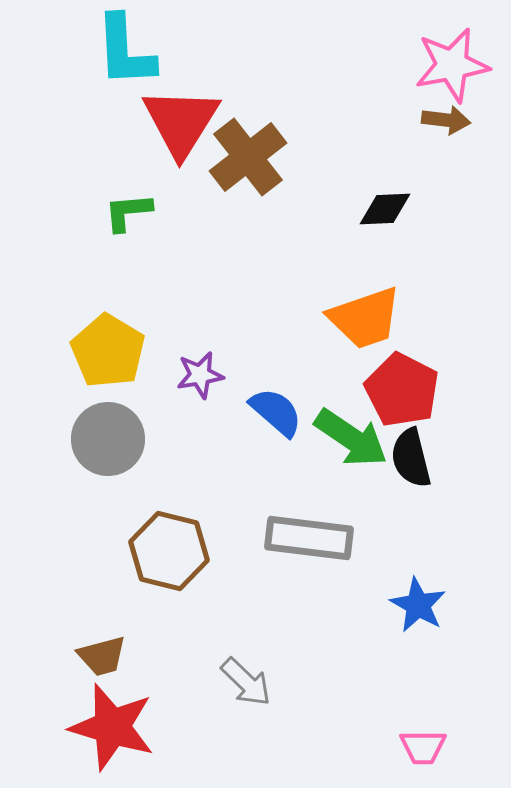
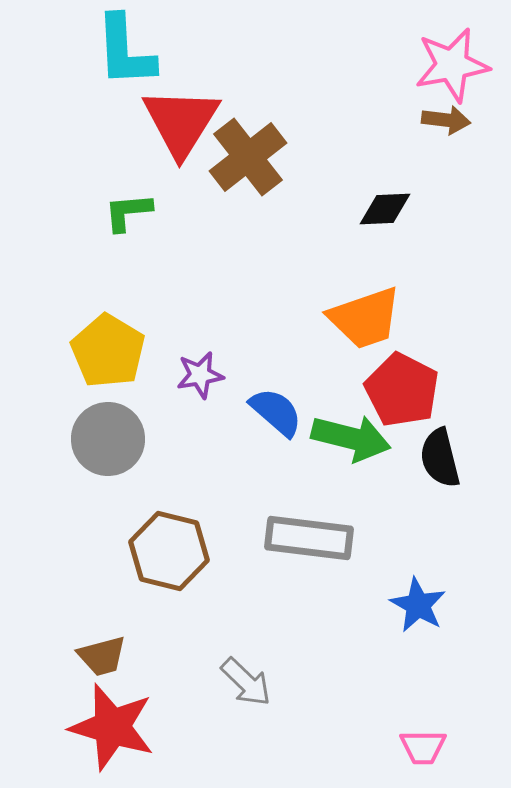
green arrow: rotated 20 degrees counterclockwise
black semicircle: moved 29 px right
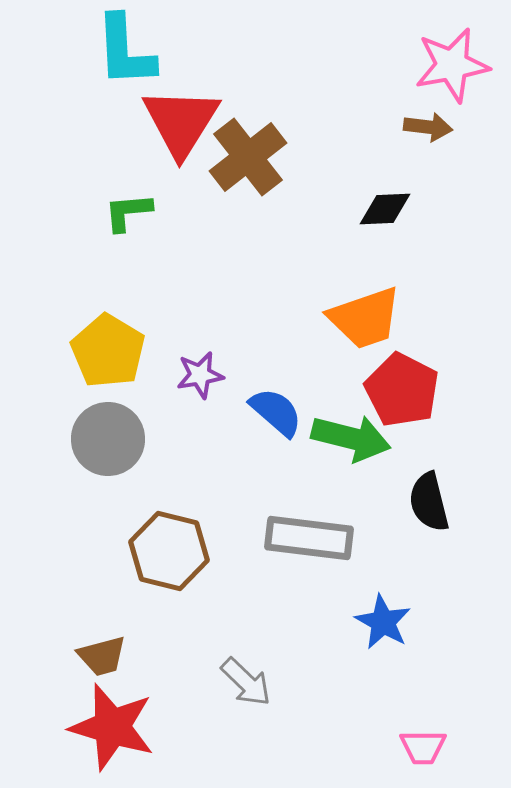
brown arrow: moved 18 px left, 7 px down
black semicircle: moved 11 px left, 44 px down
blue star: moved 35 px left, 17 px down
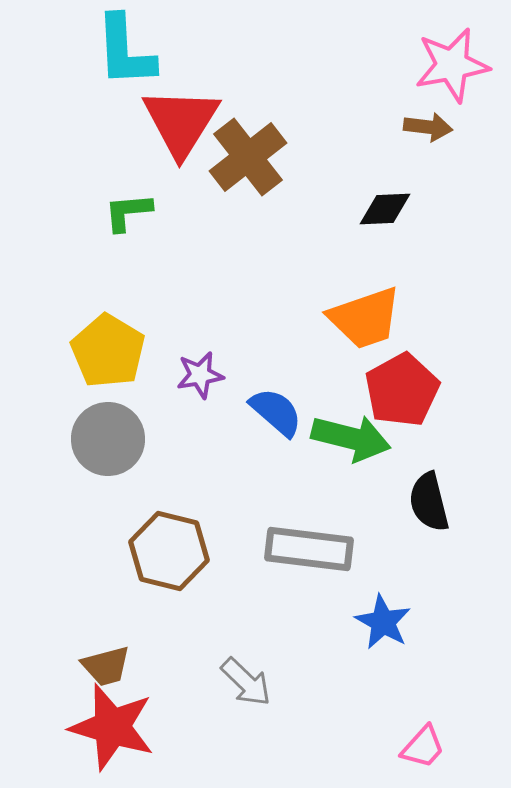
red pentagon: rotated 16 degrees clockwise
gray rectangle: moved 11 px down
brown trapezoid: moved 4 px right, 10 px down
pink trapezoid: rotated 48 degrees counterclockwise
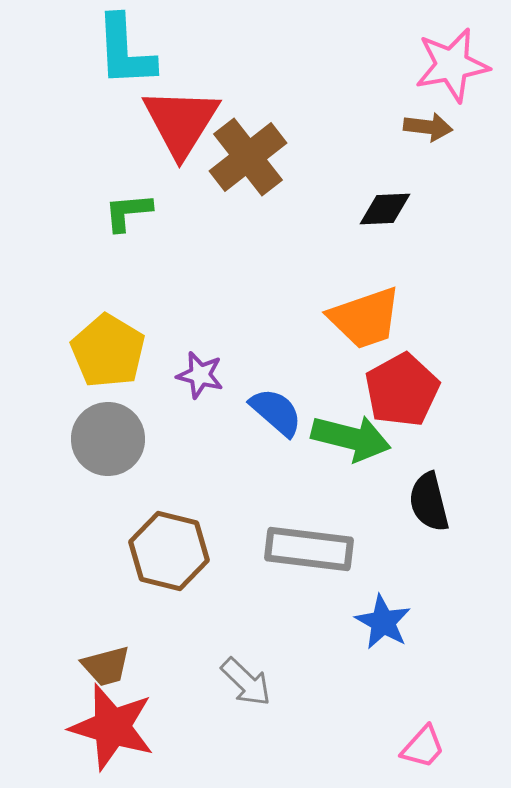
purple star: rotated 24 degrees clockwise
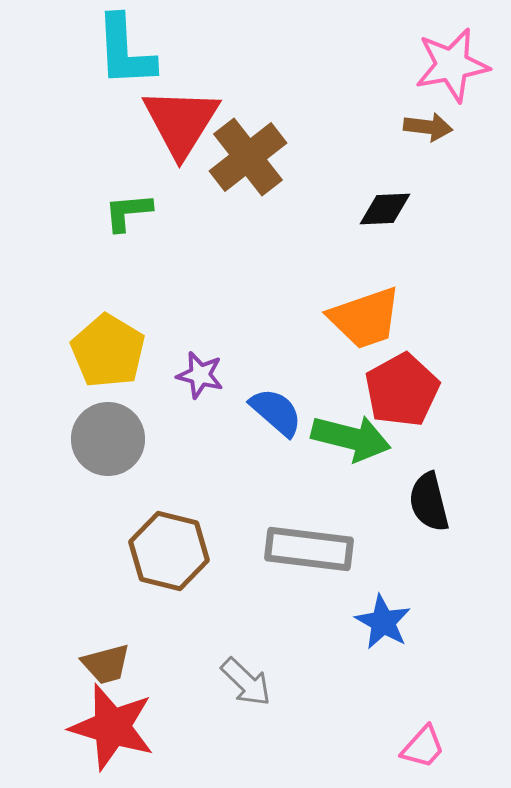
brown trapezoid: moved 2 px up
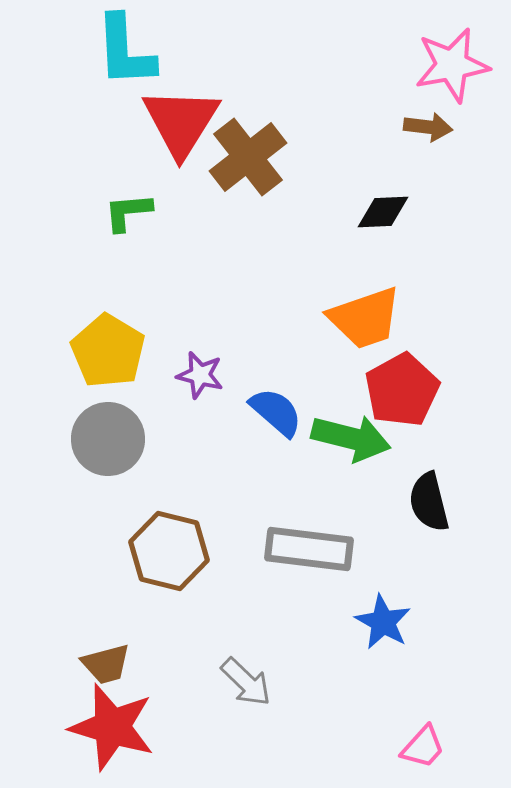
black diamond: moved 2 px left, 3 px down
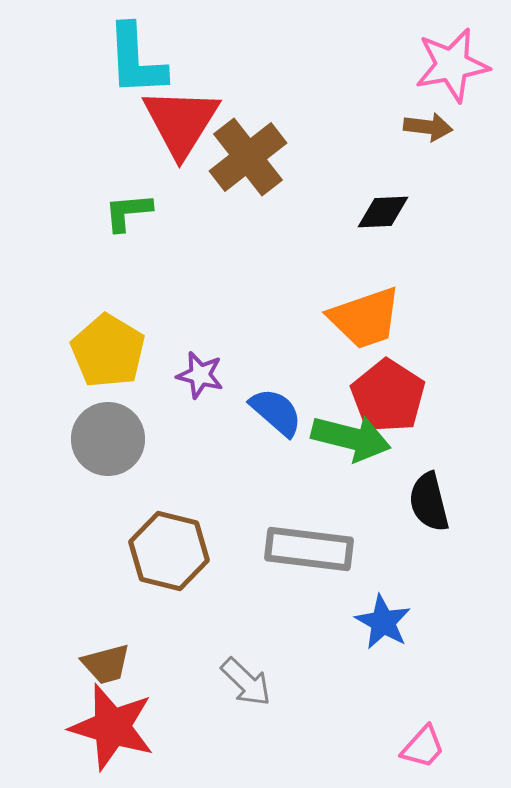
cyan L-shape: moved 11 px right, 9 px down
red pentagon: moved 14 px left, 6 px down; rotated 10 degrees counterclockwise
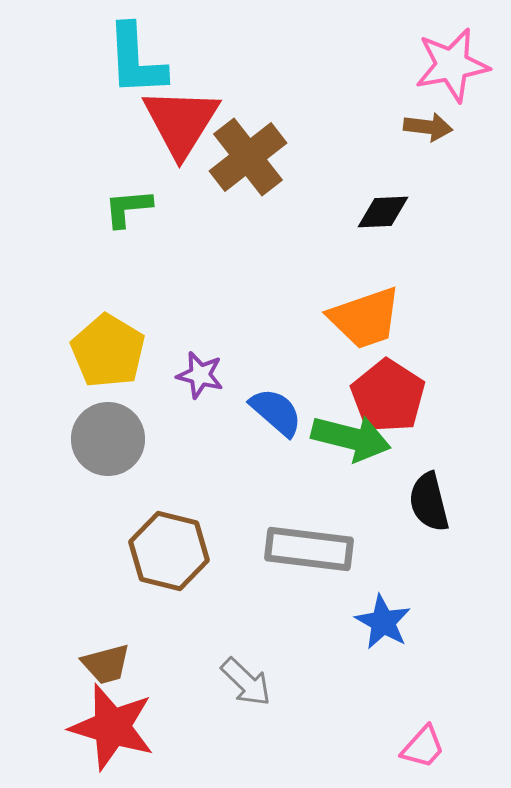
green L-shape: moved 4 px up
